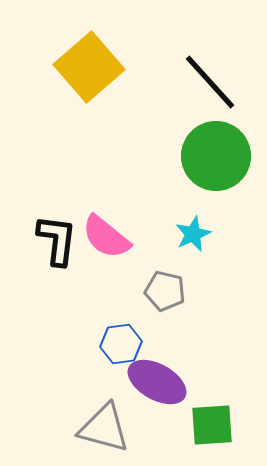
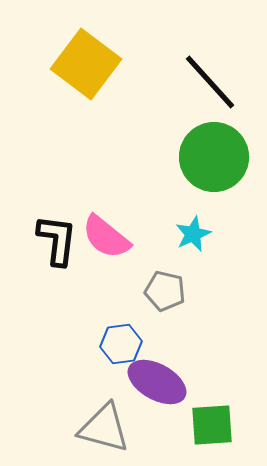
yellow square: moved 3 px left, 3 px up; rotated 12 degrees counterclockwise
green circle: moved 2 px left, 1 px down
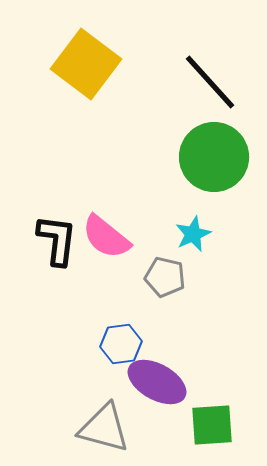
gray pentagon: moved 14 px up
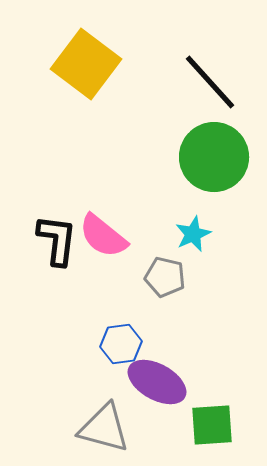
pink semicircle: moved 3 px left, 1 px up
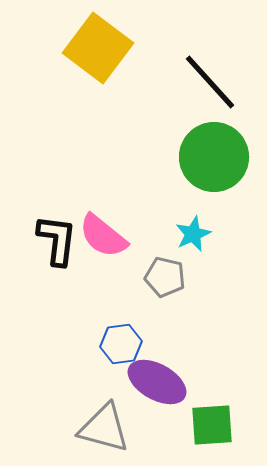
yellow square: moved 12 px right, 16 px up
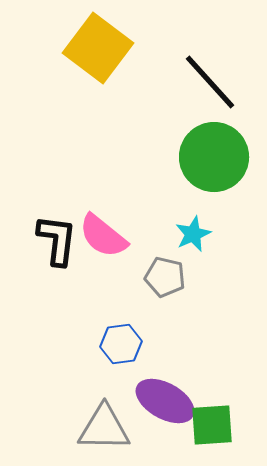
purple ellipse: moved 8 px right, 19 px down
gray triangle: rotated 14 degrees counterclockwise
